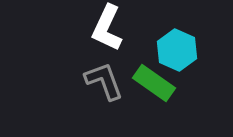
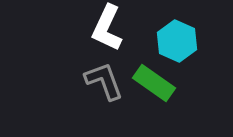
cyan hexagon: moved 9 px up
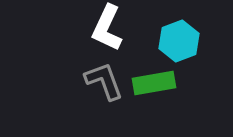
cyan hexagon: moved 2 px right; rotated 15 degrees clockwise
green rectangle: rotated 45 degrees counterclockwise
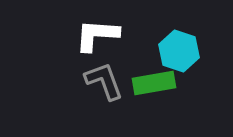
white L-shape: moved 10 px left, 7 px down; rotated 69 degrees clockwise
cyan hexagon: moved 10 px down; rotated 21 degrees counterclockwise
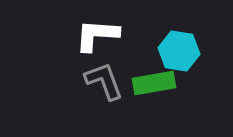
cyan hexagon: rotated 9 degrees counterclockwise
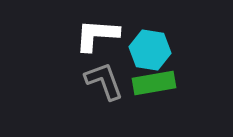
cyan hexagon: moved 29 px left, 1 px up
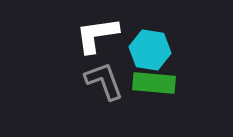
white L-shape: rotated 12 degrees counterclockwise
green rectangle: rotated 15 degrees clockwise
